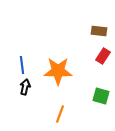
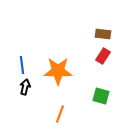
brown rectangle: moved 4 px right, 3 px down
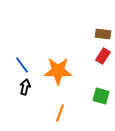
blue line: rotated 30 degrees counterclockwise
orange line: moved 1 px up
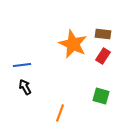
blue line: rotated 60 degrees counterclockwise
orange star: moved 15 px right, 27 px up; rotated 24 degrees clockwise
black arrow: rotated 42 degrees counterclockwise
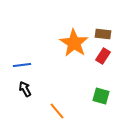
orange star: moved 1 px right, 1 px up; rotated 8 degrees clockwise
black arrow: moved 2 px down
orange line: moved 3 px left, 2 px up; rotated 60 degrees counterclockwise
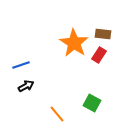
red rectangle: moved 4 px left, 1 px up
blue line: moved 1 px left; rotated 12 degrees counterclockwise
black arrow: moved 1 px right, 3 px up; rotated 91 degrees clockwise
green square: moved 9 px left, 7 px down; rotated 12 degrees clockwise
orange line: moved 3 px down
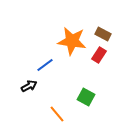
brown rectangle: rotated 21 degrees clockwise
orange star: moved 2 px left, 2 px up; rotated 24 degrees counterclockwise
blue line: moved 24 px right; rotated 18 degrees counterclockwise
black arrow: moved 3 px right
green square: moved 6 px left, 6 px up
